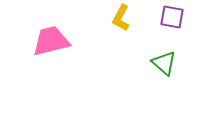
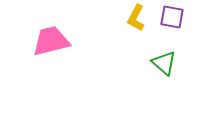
yellow L-shape: moved 15 px right
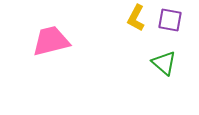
purple square: moved 2 px left, 3 px down
